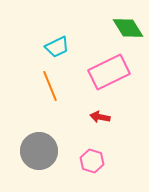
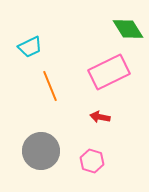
green diamond: moved 1 px down
cyan trapezoid: moved 27 px left
gray circle: moved 2 px right
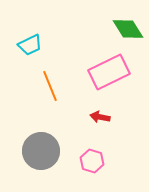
cyan trapezoid: moved 2 px up
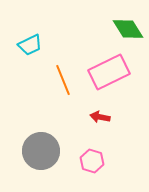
orange line: moved 13 px right, 6 px up
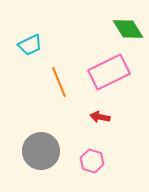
orange line: moved 4 px left, 2 px down
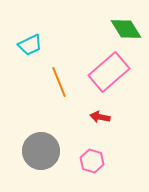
green diamond: moved 2 px left
pink rectangle: rotated 15 degrees counterclockwise
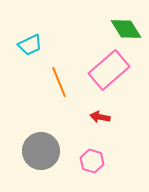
pink rectangle: moved 2 px up
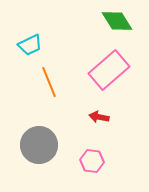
green diamond: moved 9 px left, 8 px up
orange line: moved 10 px left
red arrow: moved 1 px left
gray circle: moved 2 px left, 6 px up
pink hexagon: rotated 10 degrees counterclockwise
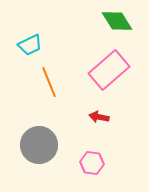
pink hexagon: moved 2 px down
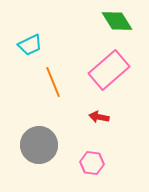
orange line: moved 4 px right
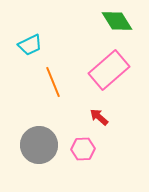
red arrow: rotated 30 degrees clockwise
pink hexagon: moved 9 px left, 14 px up; rotated 10 degrees counterclockwise
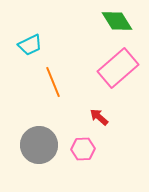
pink rectangle: moved 9 px right, 2 px up
